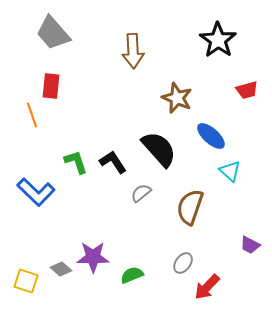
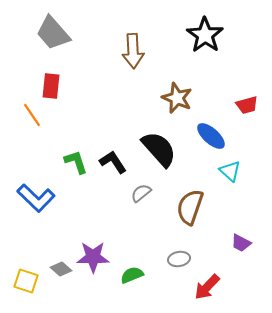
black star: moved 13 px left, 5 px up
red trapezoid: moved 15 px down
orange line: rotated 15 degrees counterclockwise
blue L-shape: moved 6 px down
purple trapezoid: moved 9 px left, 2 px up
gray ellipse: moved 4 px left, 4 px up; rotated 45 degrees clockwise
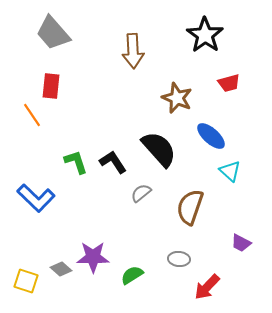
red trapezoid: moved 18 px left, 22 px up
gray ellipse: rotated 15 degrees clockwise
green semicircle: rotated 10 degrees counterclockwise
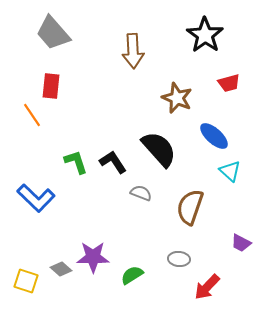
blue ellipse: moved 3 px right
gray semicircle: rotated 60 degrees clockwise
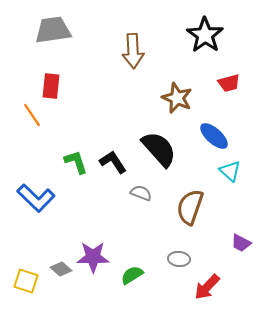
gray trapezoid: moved 3 px up; rotated 123 degrees clockwise
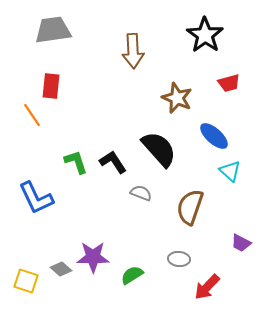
blue L-shape: rotated 21 degrees clockwise
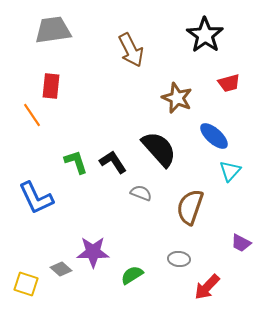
brown arrow: moved 2 px left, 1 px up; rotated 24 degrees counterclockwise
cyan triangle: rotated 30 degrees clockwise
purple star: moved 5 px up
yellow square: moved 3 px down
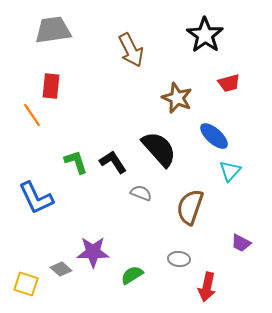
red arrow: rotated 32 degrees counterclockwise
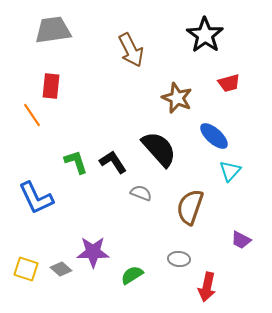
purple trapezoid: moved 3 px up
yellow square: moved 15 px up
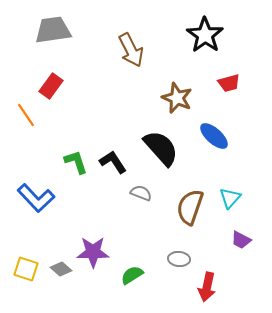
red rectangle: rotated 30 degrees clockwise
orange line: moved 6 px left
black semicircle: moved 2 px right, 1 px up
cyan triangle: moved 27 px down
blue L-shape: rotated 18 degrees counterclockwise
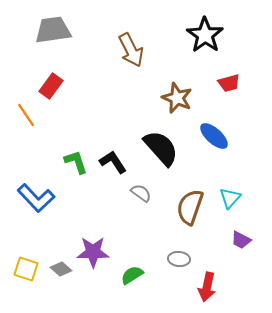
gray semicircle: rotated 15 degrees clockwise
